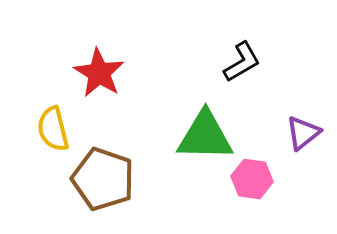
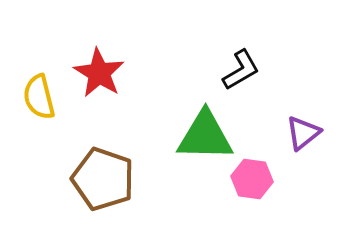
black L-shape: moved 1 px left, 8 px down
yellow semicircle: moved 14 px left, 32 px up
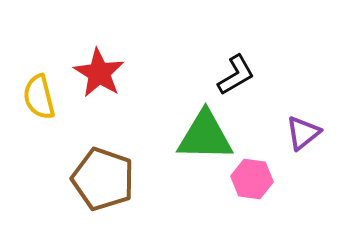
black L-shape: moved 5 px left, 5 px down
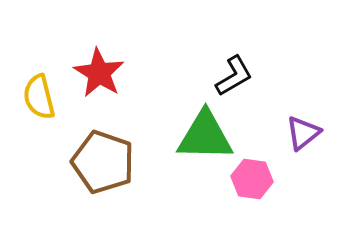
black L-shape: moved 2 px left, 1 px down
brown pentagon: moved 17 px up
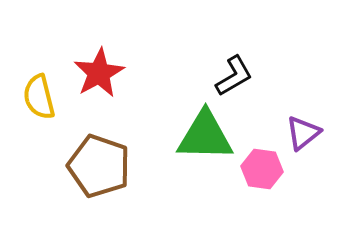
red star: rotated 12 degrees clockwise
brown pentagon: moved 4 px left, 4 px down
pink hexagon: moved 10 px right, 10 px up
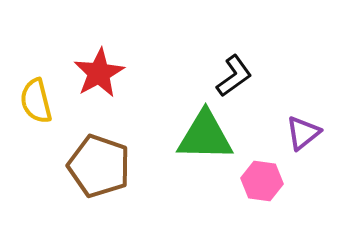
black L-shape: rotated 6 degrees counterclockwise
yellow semicircle: moved 3 px left, 4 px down
pink hexagon: moved 12 px down
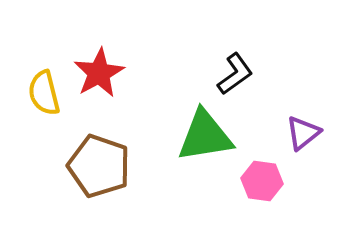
black L-shape: moved 1 px right, 2 px up
yellow semicircle: moved 8 px right, 8 px up
green triangle: rotated 10 degrees counterclockwise
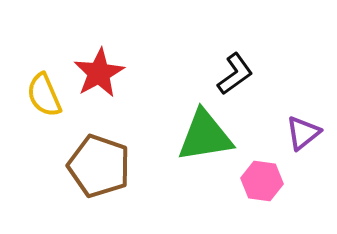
yellow semicircle: moved 2 px down; rotated 9 degrees counterclockwise
